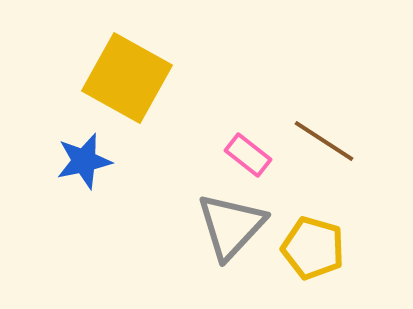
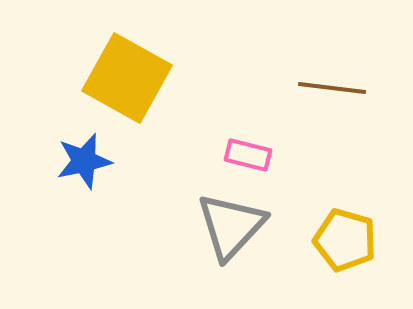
brown line: moved 8 px right, 53 px up; rotated 26 degrees counterclockwise
pink rectangle: rotated 24 degrees counterclockwise
yellow pentagon: moved 32 px right, 8 px up
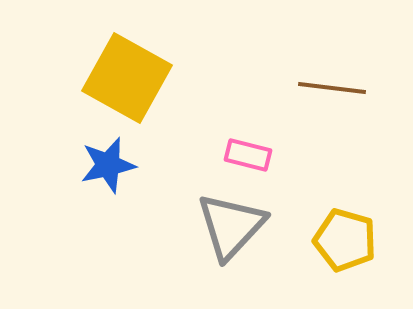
blue star: moved 24 px right, 4 px down
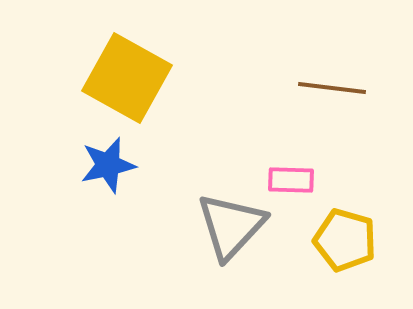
pink rectangle: moved 43 px right, 25 px down; rotated 12 degrees counterclockwise
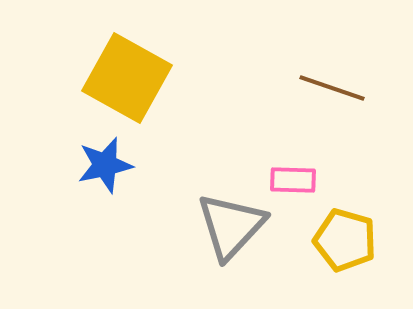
brown line: rotated 12 degrees clockwise
blue star: moved 3 px left
pink rectangle: moved 2 px right
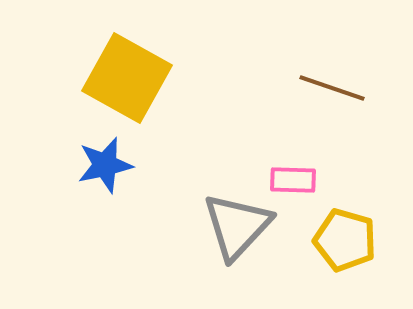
gray triangle: moved 6 px right
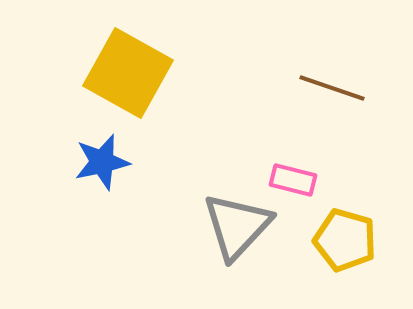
yellow square: moved 1 px right, 5 px up
blue star: moved 3 px left, 3 px up
pink rectangle: rotated 12 degrees clockwise
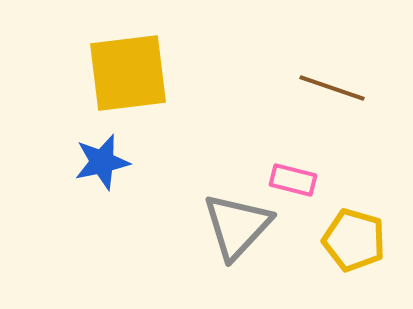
yellow square: rotated 36 degrees counterclockwise
yellow pentagon: moved 9 px right
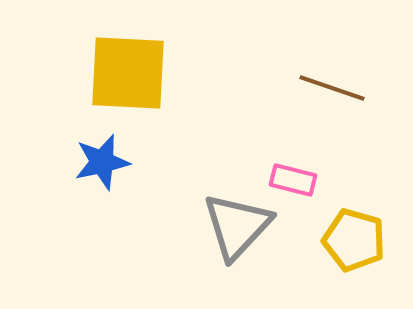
yellow square: rotated 10 degrees clockwise
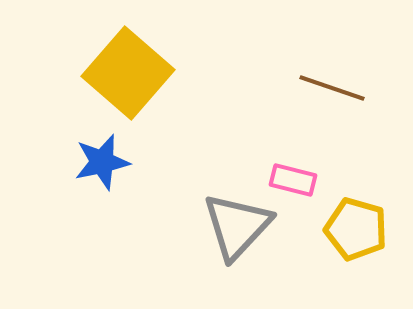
yellow square: rotated 38 degrees clockwise
yellow pentagon: moved 2 px right, 11 px up
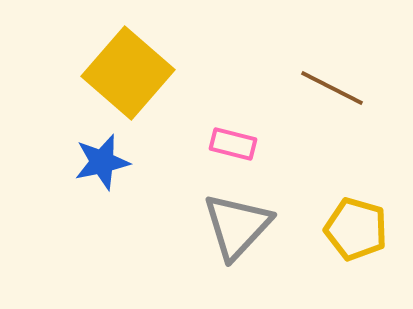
brown line: rotated 8 degrees clockwise
pink rectangle: moved 60 px left, 36 px up
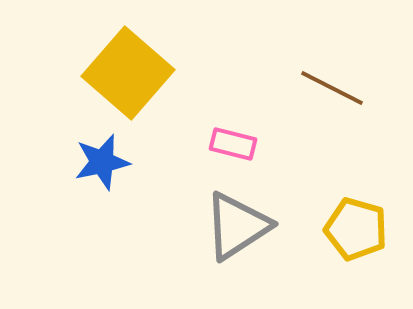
gray triangle: rotated 14 degrees clockwise
